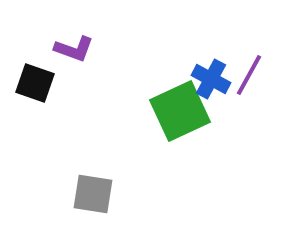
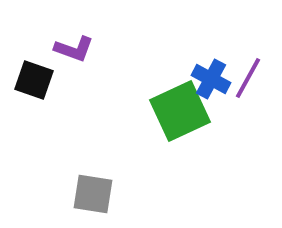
purple line: moved 1 px left, 3 px down
black square: moved 1 px left, 3 px up
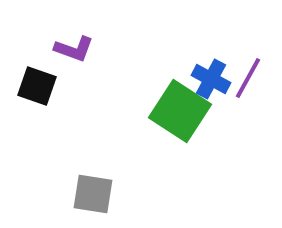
black square: moved 3 px right, 6 px down
green square: rotated 32 degrees counterclockwise
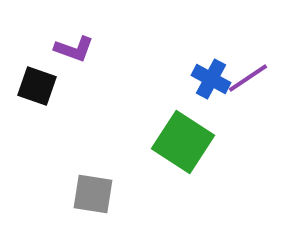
purple line: rotated 27 degrees clockwise
green square: moved 3 px right, 31 px down
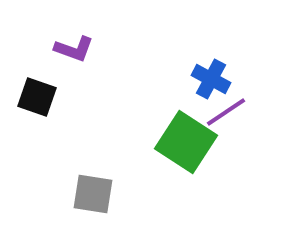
purple line: moved 22 px left, 34 px down
black square: moved 11 px down
green square: moved 3 px right
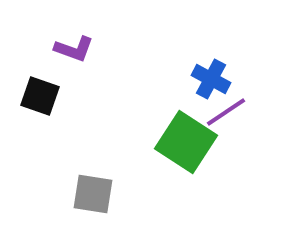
black square: moved 3 px right, 1 px up
